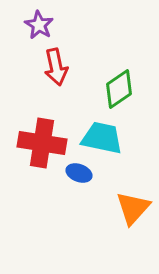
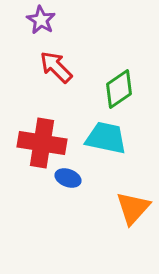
purple star: moved 2 px right, 5 px up
red arrow: rotated 147 degrees clockwise
cyan trapezoid: moved 4 px right
blue ellipse: moved 11 px left, 5 px down
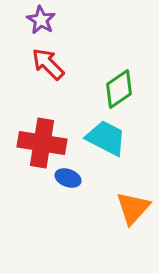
red arrow: moved 8 px left, 3 px up
cyan trapezoid: rotated 15 degrees clockwise
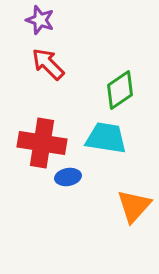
purple star: moved 1 px left; rotated 12 degrees counterclockwise
green diamond: moved 1 px right, 1 px down
cyan trapezoid: rotated 18 degrees counterclockwise
blue ellipse: moved 1 px up; rotated 30 degrees counterclockwise
orange triangle: moved 1 px right, 2 px up
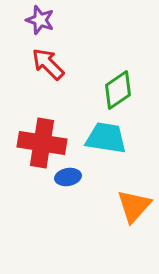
green diamond: moved 2 px left
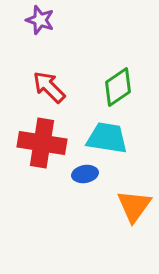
red arrow: moved 1 px right, 23 px down
green diamond: moved 3 px up
cyan trapezoid: moved 1 px right
blue ellipse: moved 17 px right, 3 px up
orange triangle: rotated 6 degrees counterclockwise
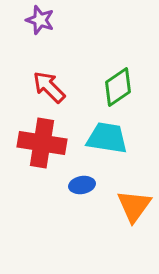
blue ellipse: moved 3 px left, 11 px down
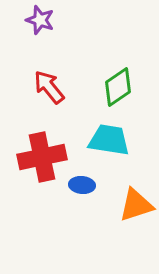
red arrow: rotated 6 degrees clockwise
cyan trapezoid: moved 2 px right, 2 px down
red cross: moved 14 px down; rotated 21 degrees counterclockwise
blue ellipse: rotated 15 degrees clockwise
orange triangle: moved 2 px right, 1 px up; rotated 36 degrees clockwise
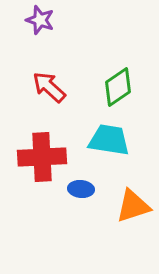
red arrow: rotated 9 degrees counterclockwise
red cross: rotated 9 degrees clockwise
blue ellipse: moved 1 px left, 4 px down
orange triangle: moved 3 px left, 1 px down
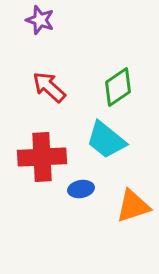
cyan trapezoid: moved 3 px left; rotated 150 degrees counterclockwise
blue ellipse: rotated 15 degrees counterclockwise
